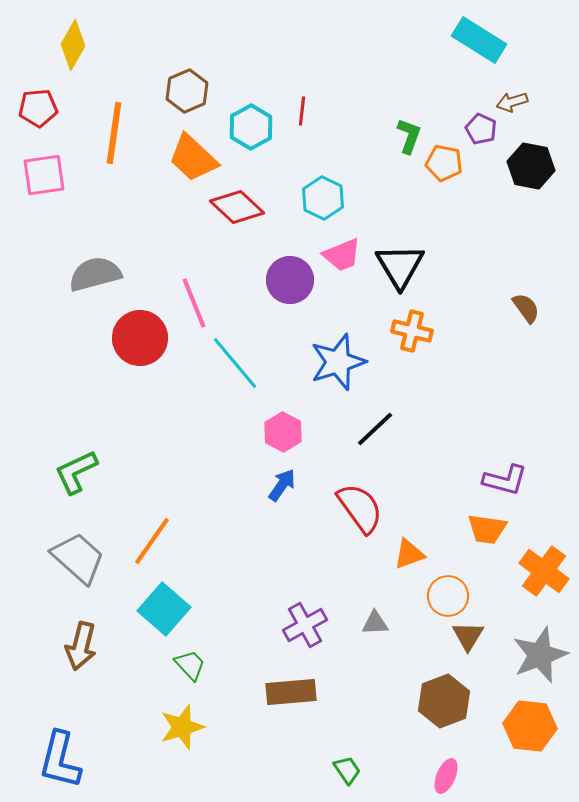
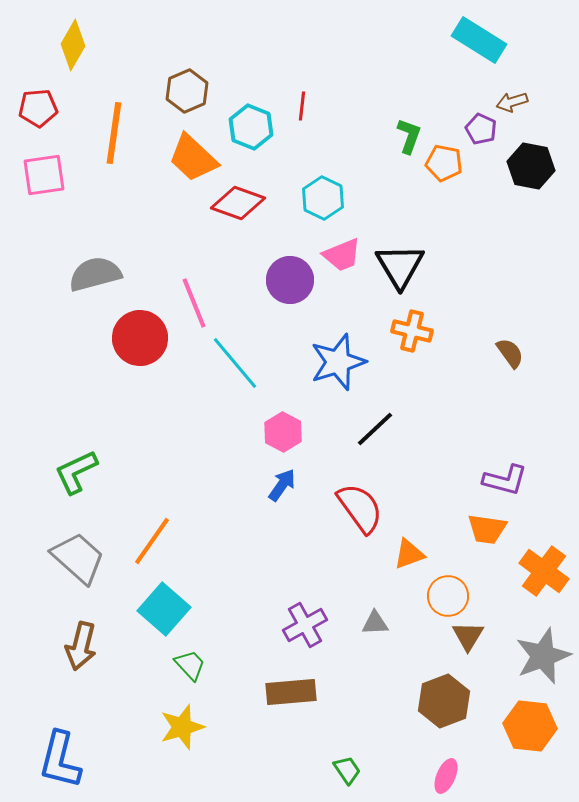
red line at (302, 111): moved 5 px up
cyan hexagon at (251, 127): rotated 9 degrees counterclockwise
red diamond at (237, 207): moved 1 px right, 4 px up; rotated 24 degrees counterclockwise
brown semicircle at (526, 308): moved 16 px left, 45 px down
gray star at (540, 655): moved 3 px right, 1 px down
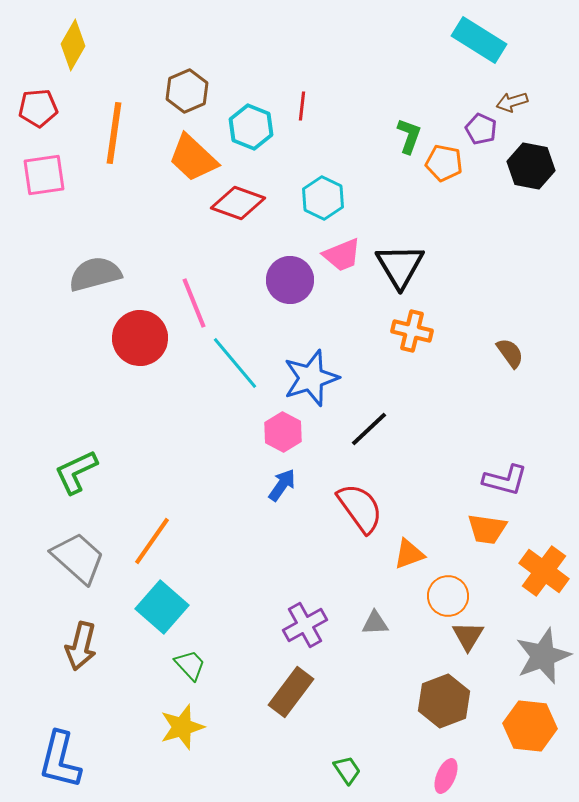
blue star at (338, 362): moved 27 px left, 16 px down
black line at (375, 429): moved 6 px left
cyan square at (164, 609): moved 2 px left, 2 px up
brown rectangle at (291, 692): rotated 48 degrees counterclockwise
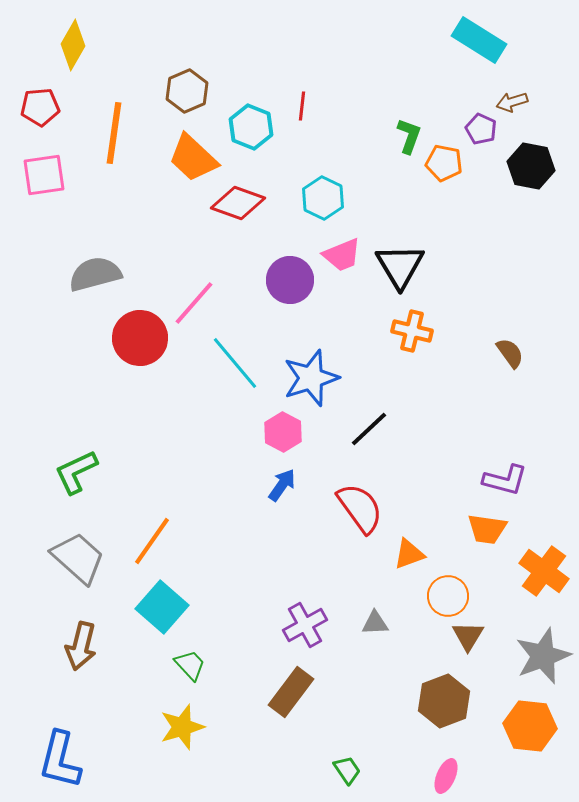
red pentagon at (38, 108): moved 2 px right, 1 px up
pink line at (194, 303): rotated 63 degrees clockwise
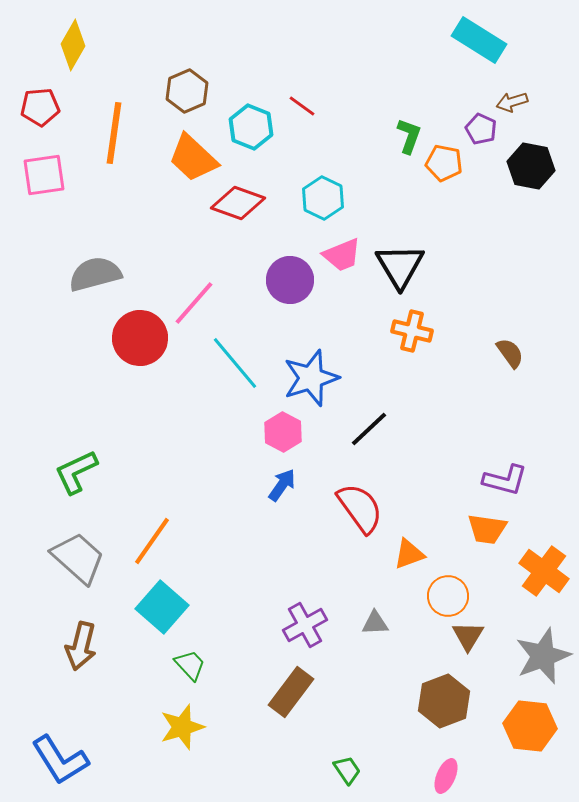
red line at (302, 106): rotated 60 degrees counterclockwise
blue L-shape at (60, 760): rotated 46 degrees counterclockwise
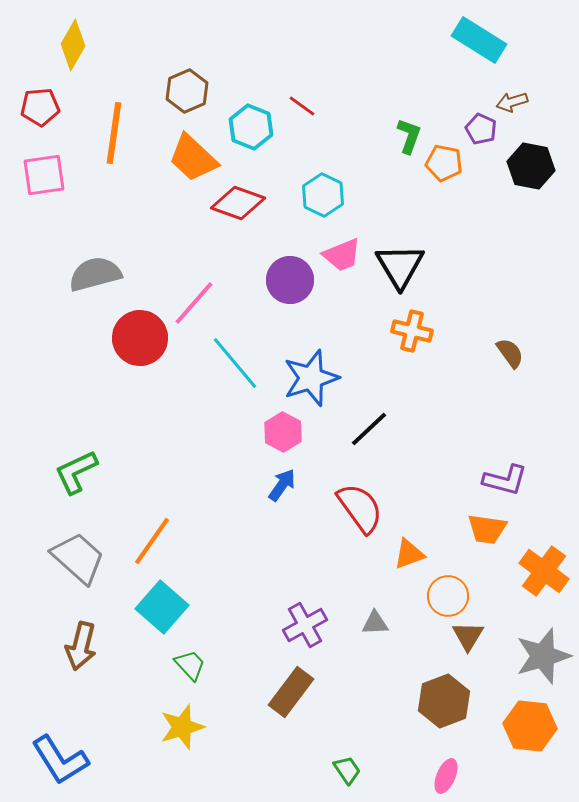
cyan hexagon at (323, 198): moved 3 px up
gray star at (543, 656): rotated 4 degrees clockwise
